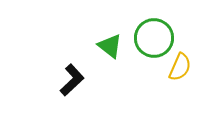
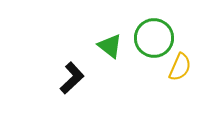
black L-shape: moved 2 px up
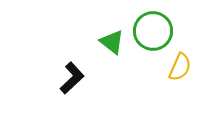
green circle: moved 1 px left, 7 px up
green triangle: moved 2 px right, 4 px up
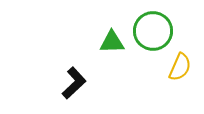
green triangle: rotated 40 degrees counterclockwise
black L-shape: moved 2 px right, 5 px down
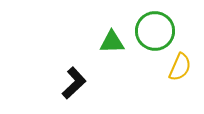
green circle: moved 2 px right
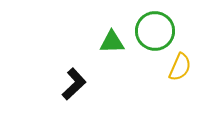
black L-shape: moved 1 px down
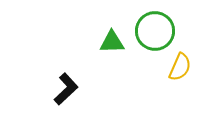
black L-shape: moved 8 px left, 5 px down
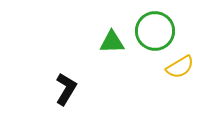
yellow semicircle: rotated 36 degrees clockwise
black L-shape: rotated 16 degrees counterclockwise
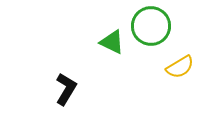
green circle: moved 4 px left, 5 px up
green triangle: rotated 28 degrees clockwise
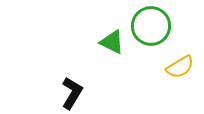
black L-shape: moved 6 px right, 4 px down
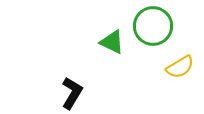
green circle: moved 2 px right
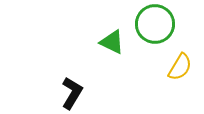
green circle: moved 2 px right, 2 px up
yellow semicircle: rotated 28 degrees counterclockwise
